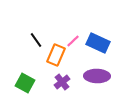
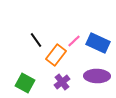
pink line: moved 1 px right
orange rectangle: rotated 15 degrees clockwise
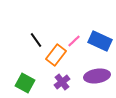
blue rectangle: moved 2 px right, 2 px up
purple ellipse: rotated 10 degrees counterclockwise
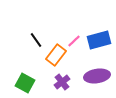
blue rectangle: moved 1 px left, 1 px up; rotated 40 degrees counterclockwise
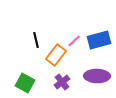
black line: rotated 21 degrees clockwise
purple ellipse: rotated 10 degrees clockwise
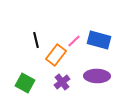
blue rectangle: rotated 30 degrees clockwise
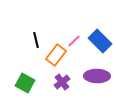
blue rectangle: moved 1 px right, 1 px down; rotated 30 degrees clockwise
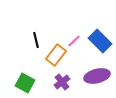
purple ellipse: rotated 15 degrees counterclockwise
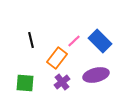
black line: moved 5 px left
orange rectangle: moved 1 px right, 3 px down
purple ellipse: moved 1 px left, 1 px up
green square: rotated 24 degrees counterclockwise
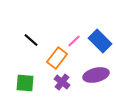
black line: rotated 35 degrees counterclockwise
purple cross: rotated 14 degrees counterclockwise
